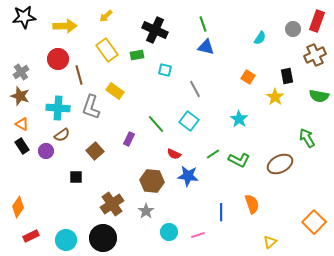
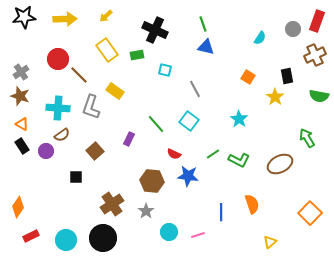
yellow arrow at (65, 26): moved 7 px up
brown line at (79, 75): rotated 30 degrees counterclockwise
orange square at (314, 222): moved 4 px left, 9 px up
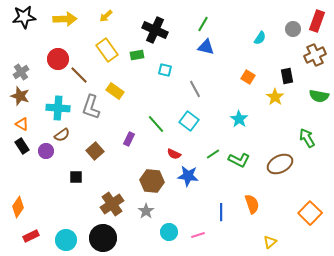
green line at (203, 24): rotated 49 degrees clockwise
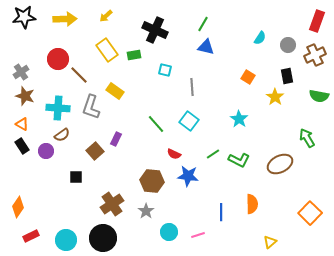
gray circle at (293, 29): moved 5 px left, 16 px down
green rectangle at (137, 55): moved 3 px left
gray line at (195, 89): moved 3 px left, 2 px up; rotated 24 degrees clockwise
brown star at (20, 96): moved 5 px right
purple rectangle at (129, 139): moved 13 px left
orange semicircle at (252, 204): rotated 18 degrees clockwise
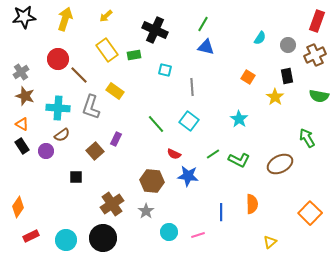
yellow arrow at (65, 19): rotated 70 degrees counterclockwise
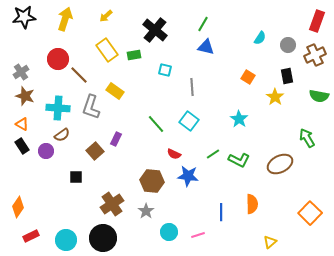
black cross at (155, 30): rotated 15 degrees clockwise
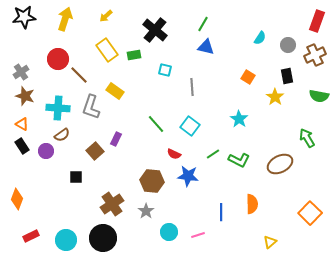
cyan square at (189, 121): moved 1 px right, 5 px down
orange diamond at (18, 207): moved 1 px left, 8 px up; rotated 15 degrees counterclockwise
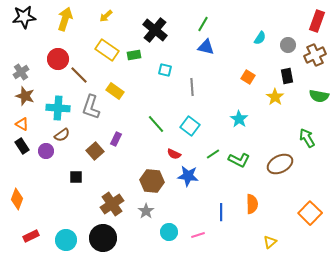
yellow rectangle at (107, 50): rotated 20 degrees counterclockwise
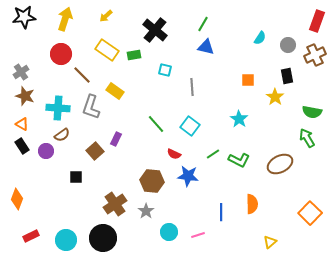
red circle at (58, 59): moved 3 px right, 5 px up
brown line at (79, 75): moved 3 px right
orange square at (248, 77): moved 3 px down; rotated 32 degrees counterclockwise
green semicircle at (319, 96): moved 7 px left, 16 px down
brown cross at (112, 204): moved 3 px right
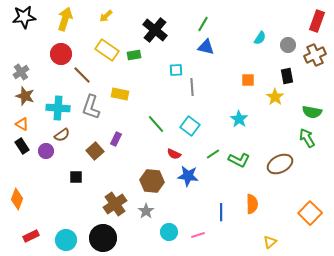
cyan square at (165, 70): moved 11 px right; rotated 16 degrees counterclockwise
yellow rectangle at (115, 91): moved 5 px right, 3 px down; rotated 24 degrees counterclockwise
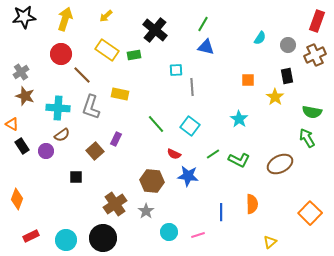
orange triangle at (22, 124): moved 10 px left
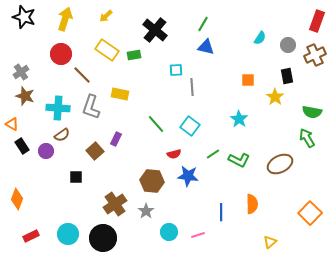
black star at (24, 17): rotated 25 degrees clockwise
red semicircle at (174, 154): rotated 40 degrees counterclockwise
cyan circle at (66, 240): moved 2 px right, 6 px up
